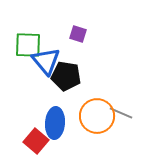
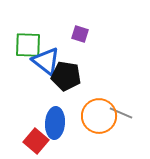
purple square: moved 2 px right
blue triangle: rotated 12 degrees counterclockwise
orange circle: moved 2 px right
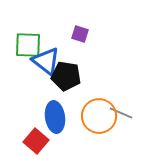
blue ellipse: moved 6 px up; rotated 12 degrees counterclockwise
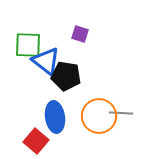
gray line: rotated 20 degrees counterclockwise
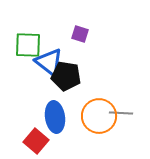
blue triangle: moved 3 px right, 1 px down
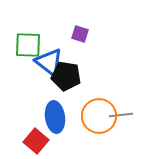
gray line: moved 2 px down; rotated 10 degrees counterclockwise
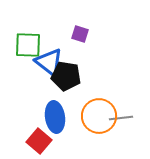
gray line: moved 3 px down
red square: moved 3 px right
